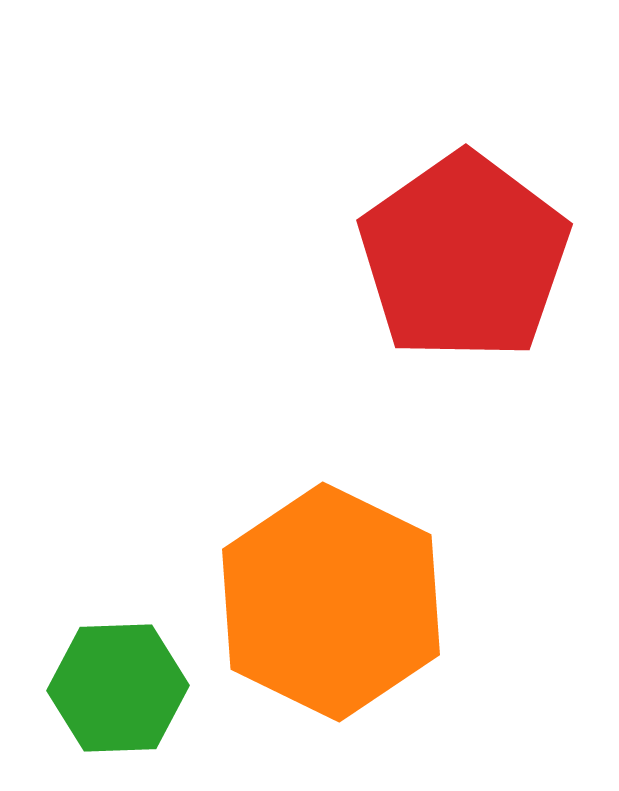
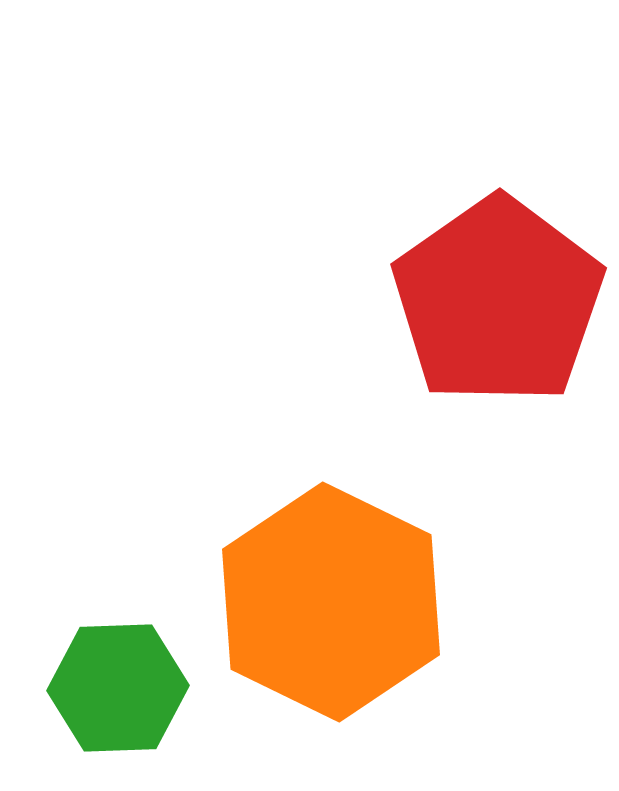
red pentagon: moved 34 px right, 44 px down
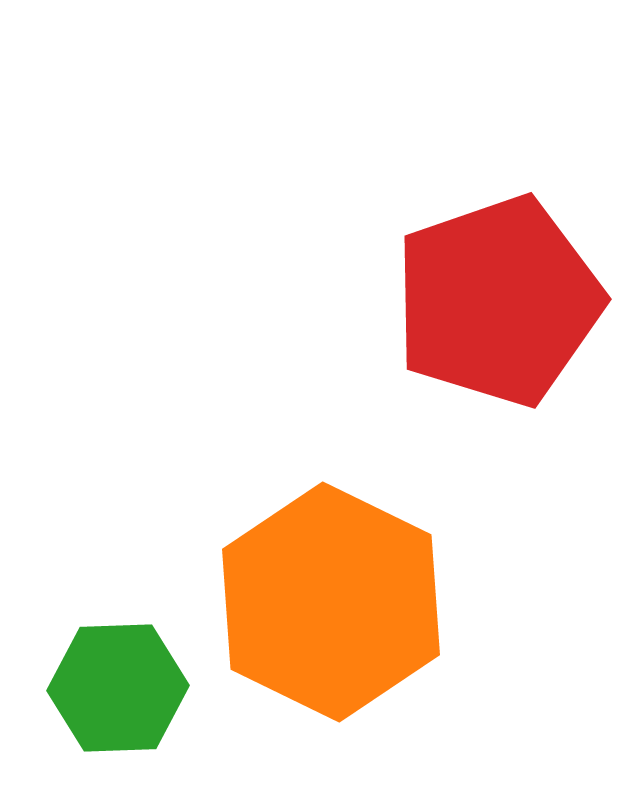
red pentagon: rotated 16 degrees clockwise
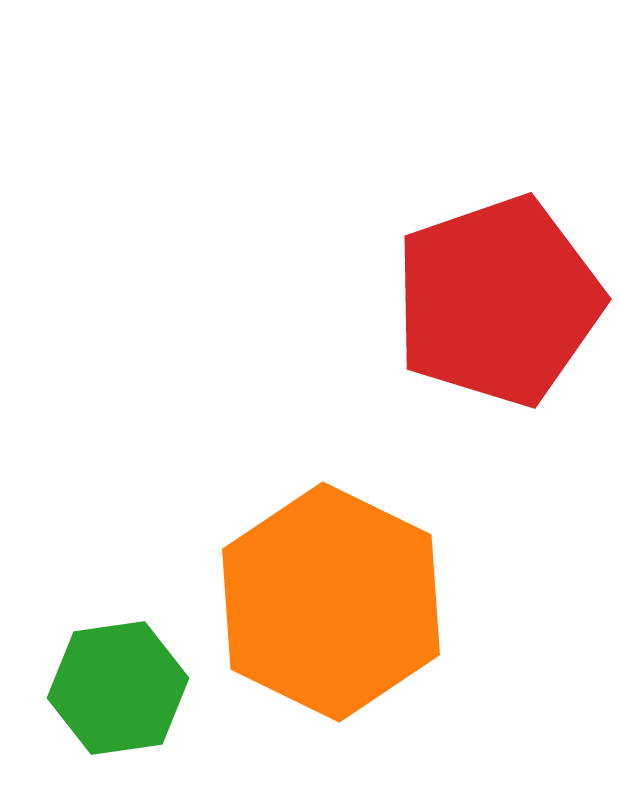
green hexagon: rotated 6 degrees counterclockwise
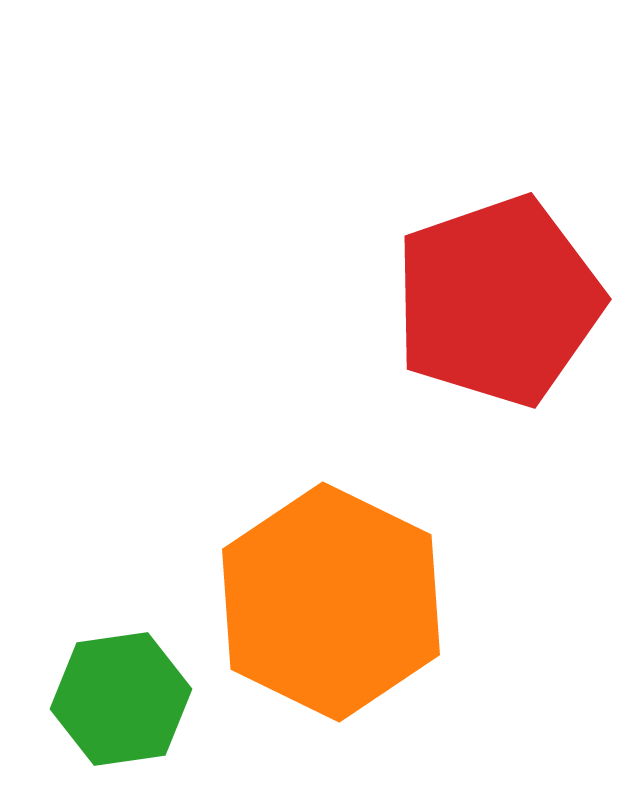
green hexagon: moved 3 px right, 11 px down
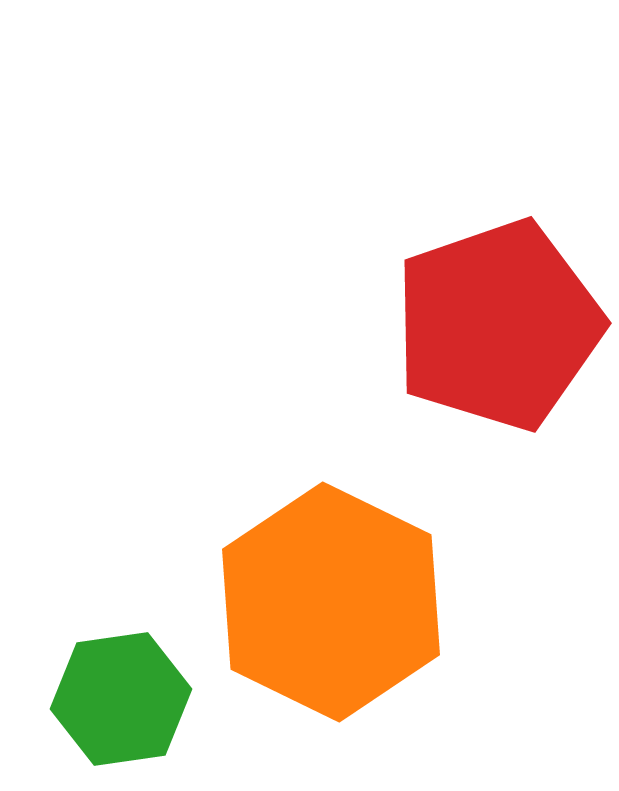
red pentagon: moved 24 px down
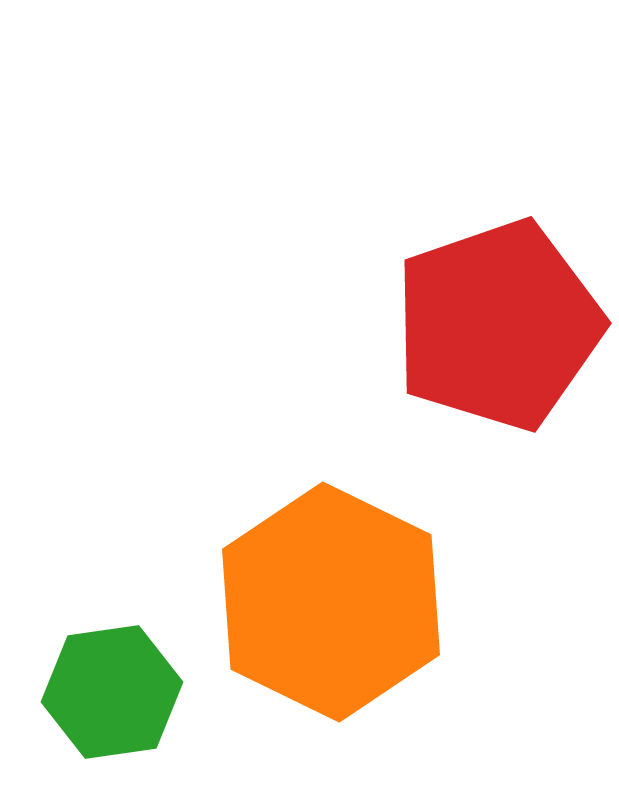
green hexagon: moved 9 px left, 7 px up
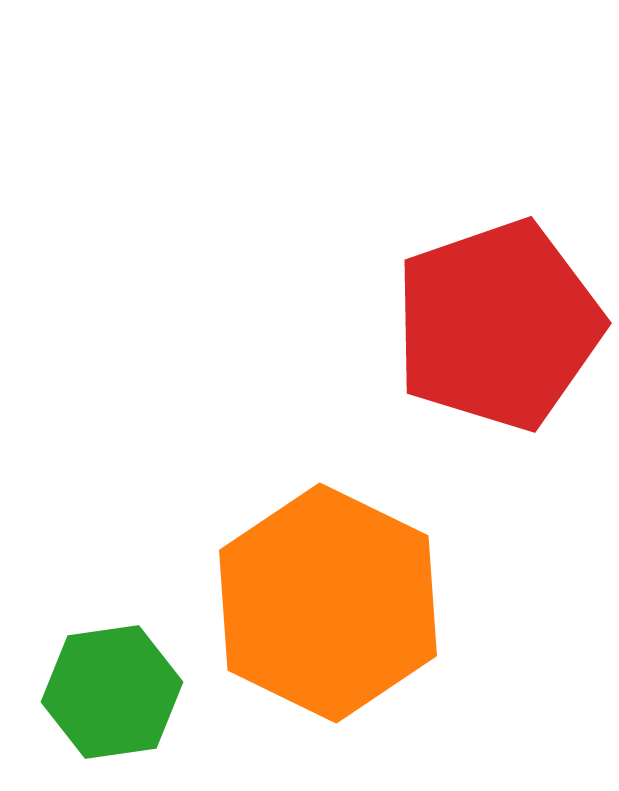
orange hexagon: moved 3 px left, 1 px down
